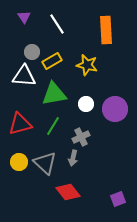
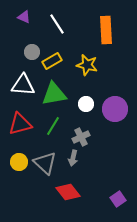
purple triangle: rotated 32 degrees counterclockwise
white triangle: moved 1 px left, 9 px down
purple square: rotated 14 degrees counterclockwise
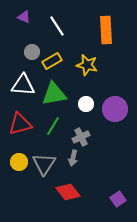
white line: moved 2 px down
gray triangle: moved 1 px left, 1 px down; rotated 20 degrees clockwise
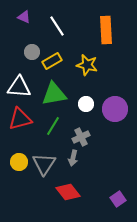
white triangle: moved 4 px left, 2 px down
red triangle: moved 5 px up
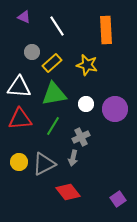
yellow rectangle: moved 2 px down; rotated 12 degrees counterclockwise
red triangle: rotated 10 degrees clockwise
gray triangle: rotated 30 degrees clockwise
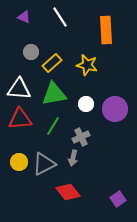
white line: moved 3 px right, 9 px up
gray circle: moved 1 px left
white triangle: moved 2 px down
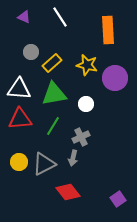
orange rectangle: moved 2 px right
purple circle: moved 31 px up
